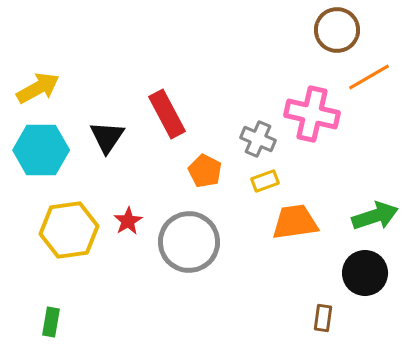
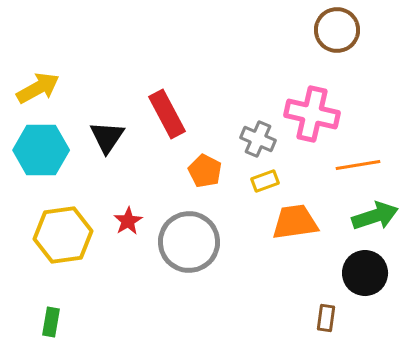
orange line: moved 11 px left, 88 px down; rotated 21 degrees clockwise
yellow hexagon: moved 6 px left, 5 px down
brown rectangle: moved 3 px right
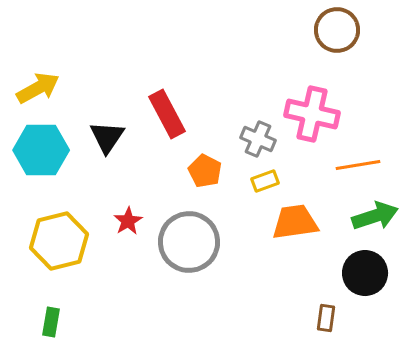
yellow hexagon: moved 4 px left, 6 px down; rotated 6 degrees counterclockwise
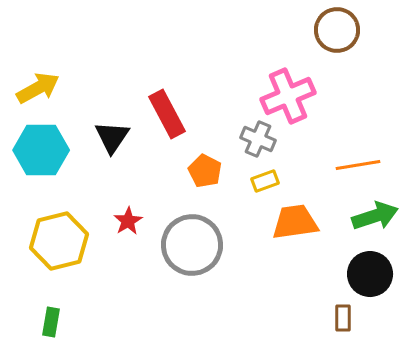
pink cross: moved 24 px left, 18 px up; rotated 36 degrees counterclockwise
black triangle: moved 5 px right
gray circle: moved 3 px right, 3 px down
black circle: moved 5 px right, 1 px down
brown rectangle: moved 17 px right; rotated 8 degrees counterclockwise
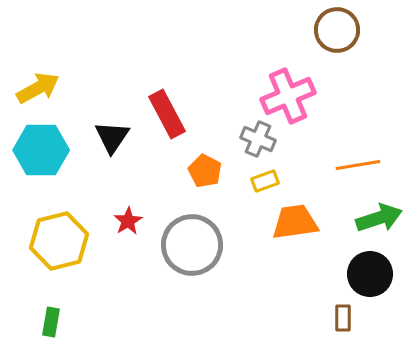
green arrow: moved 4 px right, 2 px down
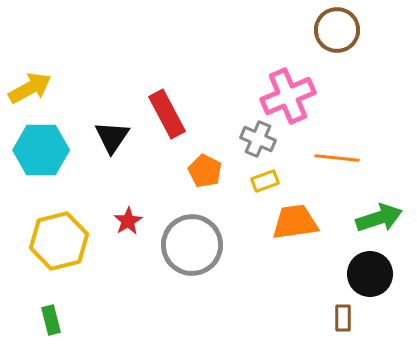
yellow arrow: moved 8 px left
orange line: moved 21 px left, 7 px up; rotated 15 degrees clockwise
green rectangle: moved 2 px up; rotated 24 degrees counterclockwise
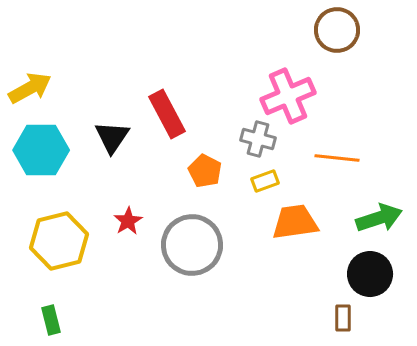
gray cross: rotated 8 degrees counterclockwise
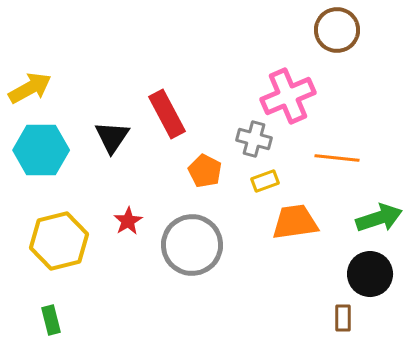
gray cross: moved 4 px left
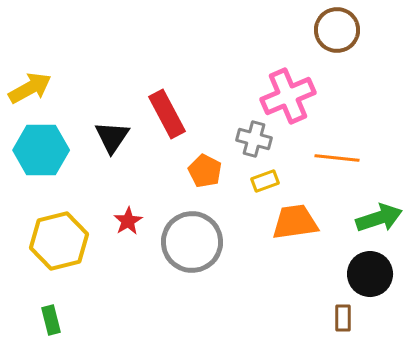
gray circle: moved 3 px up
